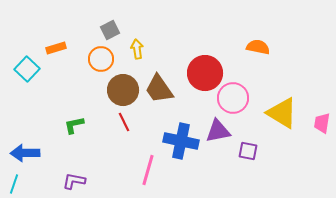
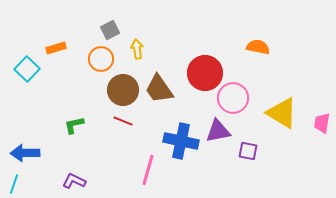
red line: moved 1 px left, 1 px up; rotated 42 degrees counterclockwise
purple L-shape: rotated 15 degrees clockwise
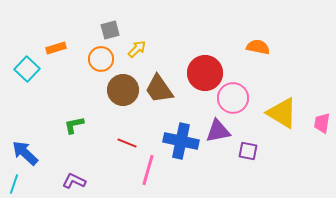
gray square: rotated 12 degrees clockwise
yellow arrow: rotated 54 degrees clockwise
red line: moved 4 px right, 22 px down
blue arrow: rotated 44 degrees clockwise
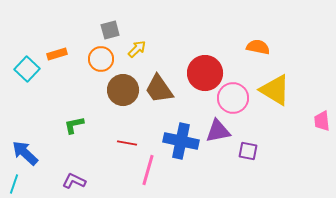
orange rectangle: moved 1 px right, 6 px down
yellow triangle: moved 7 px left, 23 px up
pink trapezoid: moved 2 px up; rotated 15 degrees counterclockwise
red line: rotated 12 degrees counterclockwise
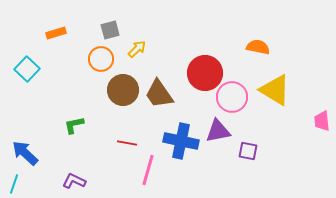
orange rectangle: moved 1 px left, 21 px up
brown trapezoid: moved 5 px down
pink circle: moved 1 px left, 1 px up
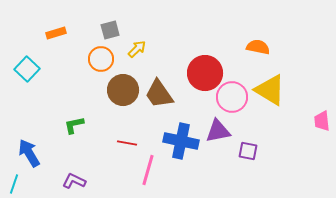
yellow triangle: moved 5 px left
blue arrow: moved 4 px right; rotated 16 degrees clockwise
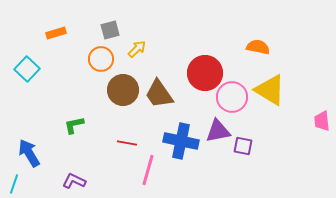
purple square: moved 5 px left, 5 px up
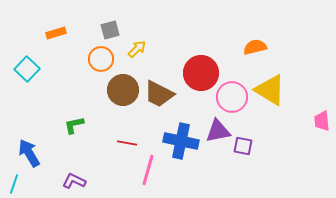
orange semicircle: moved 3 px left; rotated 25 degrees counterclockwise
red circle: moved 4 px left
brown trapezoid: rotated 28 degrees counterclockwise
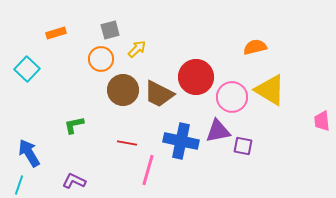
red circle: moved 5 px left, 4 px down
cyan line: moved 5 px right, 1 px down
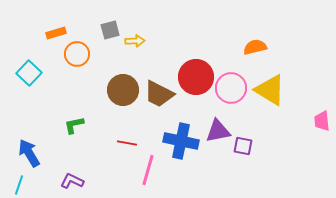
yellow arrow: moved 2 px left, 8 px up; rotated 42 degrees clockwise
orange circle: moved 24 px left, 5 px up
cyan square: moved 2 px right, 4 px down
pink circle: moved 1 px left, 9 px up
purple L-shape: moved 2 px left
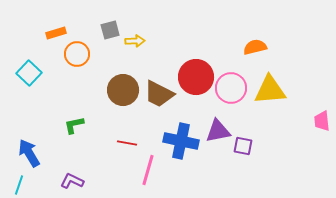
yellow triangle: rotated 36 degrees counterclockwise
